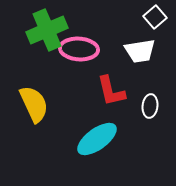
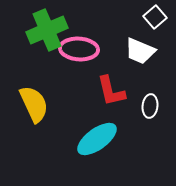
white trapezoid: rotated 32 degrees clockwise
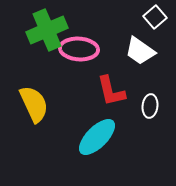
white trapezoid: rotated 12 degrees clockwise
cyan ellipse: moved 2 px up; rotated 9 degrees counterclockwise
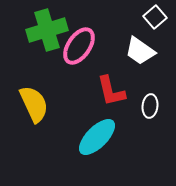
green cross: rotated 6 degrees clockwise
pink ellipse: moved 3 px up; rotated 60 degrees counterclockwise
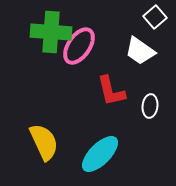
green cross: moved 4 px right, 2 px down; rotated 21 degrees clockwise
yellow semicircle: moved 10 px right, 38 px down
cyan ellipse: moved 3 px right, 17 px down
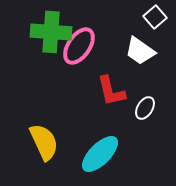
white ellipse: moved 5 px left, 2 px down; rotated 25 degrees clockwise
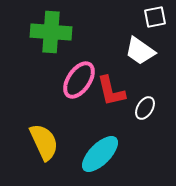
white square: rotated 30 degrees clockwise
pink ellipse: moved 34 px down
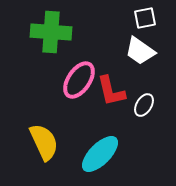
white square: moved 10 px left, 1 px down
white ellipse: moved 1 px left, 3 px up
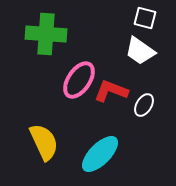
white square: rotated 25 degrees clockwise
green cross: moved 5 px left, 2 px down
red L-shape: rotated 124 degrees clockwise
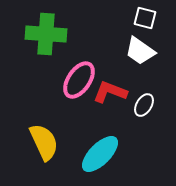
red L-shape: moved 1 px left, 1 px down
